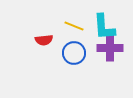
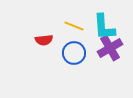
purple cross: rotated 30 degrees counterclockwise
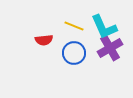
cyan L-shape: rotated 20 degrees counterclockwise
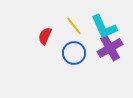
yellow line: rotated 30 degrees clockwise
red semicircle: moved 1 px right, 4 px up; rotated 120 degrees clockwise
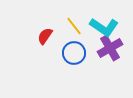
cyan L-shape: rotated 32 degrees counterclockwise
red semicircle: rotated 12 degrees clockwise
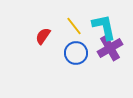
cyan L-shape: rotated 136 degrees counterclockwise
red semicircle: moved 2 px left
blue circle: moved 2 px right
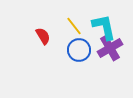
red semicircle: rotated 114 degrees clockwise
blue circle: moved 3 px right, 3 px up
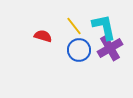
red semicircle: rotated 42 degrees counterclockwise
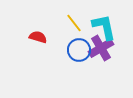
yellow line: moved 3 px up
red semicircle: moved 5 px left, 1 px down
purple cross: moved 9 px left
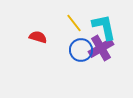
blue circle: moved 2 px right
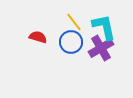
yellow line: moved 1 px up
blue circle: moved 10 px left, 8 px up
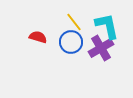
cyan L-shape: moved 3 px right, 1 px up
